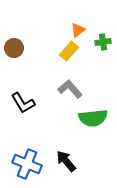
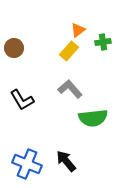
black L-shape: moved 1 px left, 3 px up
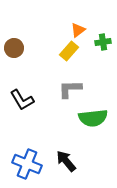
gray L-shape: rotated 50 degrees counterclockwise
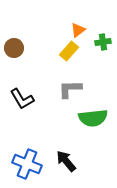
black L-shape: moved 1 px up
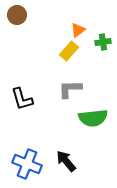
brown circle: moved 3 px right, 33 px up
black L-shape: rotated 15 degrees clockwise
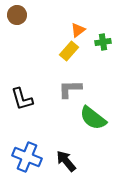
green semicircle: rotated 44 degrees clockwise
blue cross: moved 7 px up
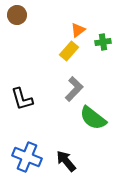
gray L-shape: moved 4 px right; rotated 135 degrees clockwise
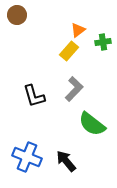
black L-shape: moved 12 px right, 3 px up
green semicircle: moved 1 px left, 6 px down
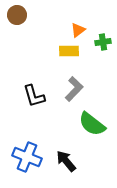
yellow rectangle: rotated 48 degrees clockwise
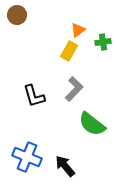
yellow rectangle: rotated 60 degrees counterclockwise
black arrow: moved 1 px left, 5 px down
